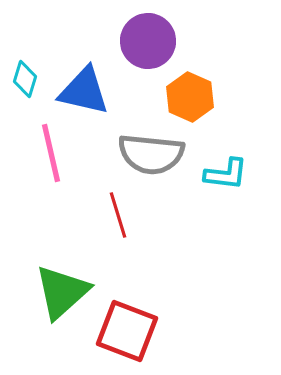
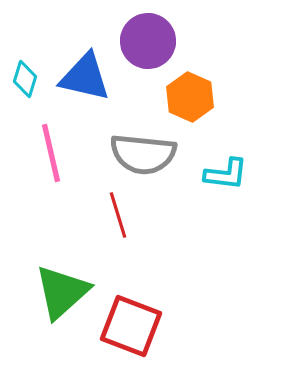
blue triangle: moved 1 px right, 14 px up
gray semicircle: moved 8 px left
red square: moved 4 px right, 5 px up
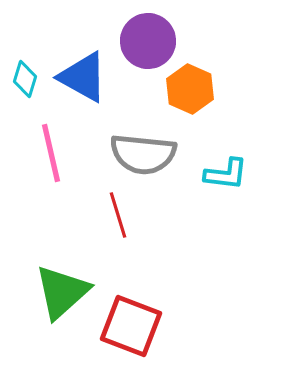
blue triangle: moved 2 px left; rotated 16 degrees clockwise
orange hexagon: moved 8 px up
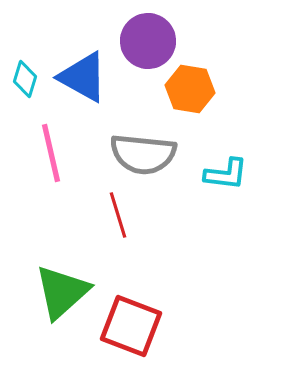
orange hexagon: rotated 15 degrees counterclockwise
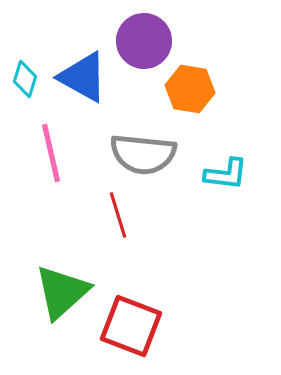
purple circle: moved 4 px left
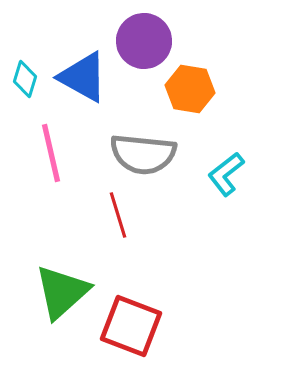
cyan L-shape: rotated 135 degrees clockwise
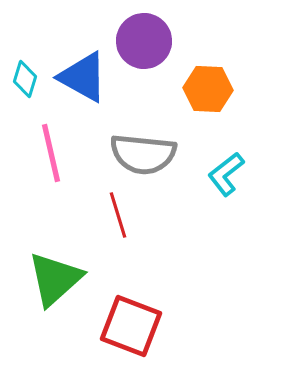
orange hexagon: moved 18 px right; rotated 6 degrees counterclockwise
green triangle: moved 7 px left, 13 px up
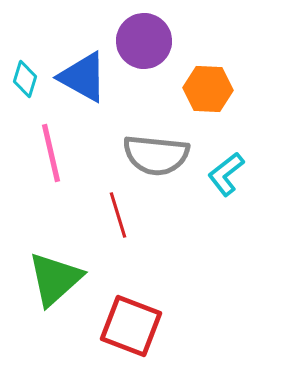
gray semicircle: moved 13 px right, 1 px down
